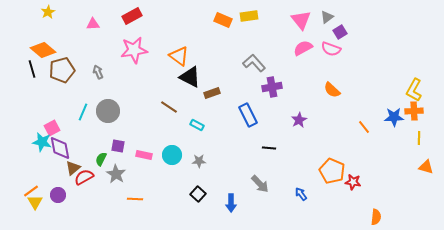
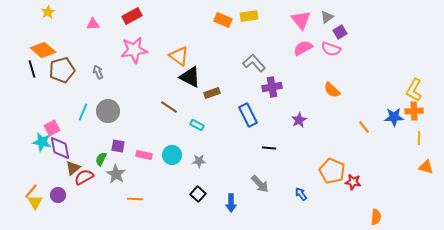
orange line at (31, 191): rotated 14 degrees counterclockwise
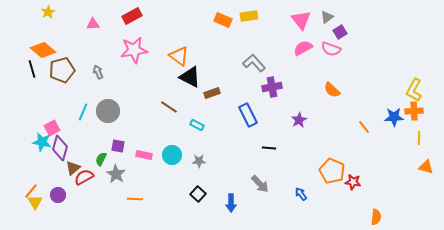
purple diamond at (60, 148): rotated 25 degrees clockwise
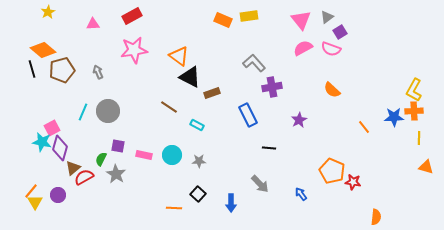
orange line at (135, 199): moved 39 px right, 9 px down
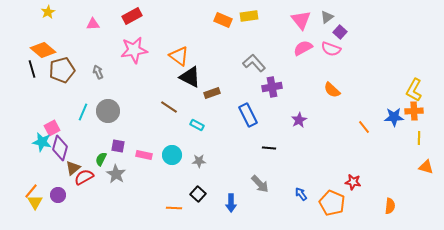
purple square at (340, 32): rotated 16 degrees counterclockwise
orange pentagon at (332, 171): moved 32 px down
orange semicircle at (376, 217): moved 14 px right, 11 px up
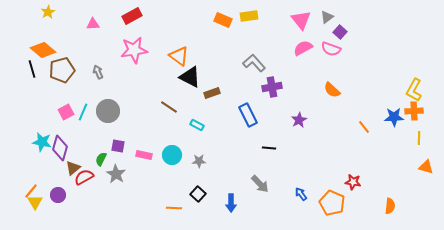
pink square at (52, 128): moved 14 px right, 16 px up
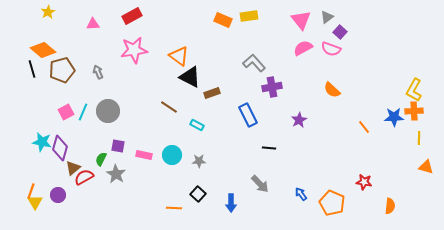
red star at (353, 182): moved 11 px right
orange line at (31, 191): rotated 21 degrees counterclockwise
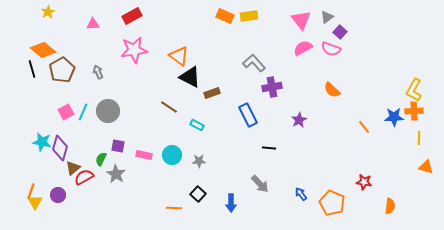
orange rectangle at (223, 20): moved 2 px right, 4 px up
brown pentagon at (62, 70): rotated 15 degrees counterclockwise
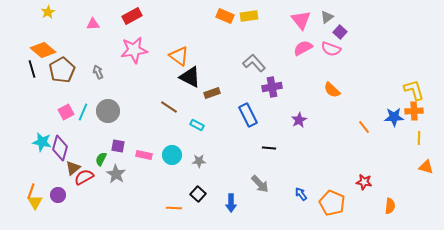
yellow L-shape at (414, 90): rotated 135 degrees clockwise
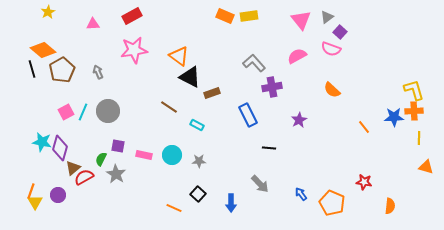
pink semicircle at (303, 48): moved 6 px left, 8 px down
orange line at (174, 208): rotated 21 degrees clockwise
